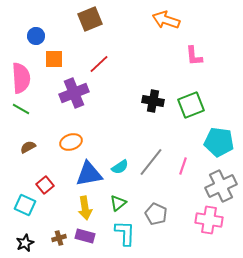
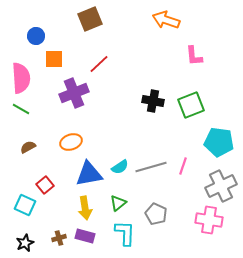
gray line: moved 5 px down; rotated 36 degrees clockwise
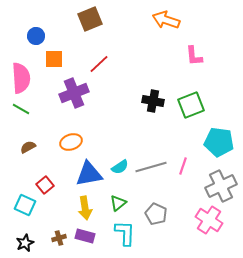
pink cross: rotated 24 degrees clockwise
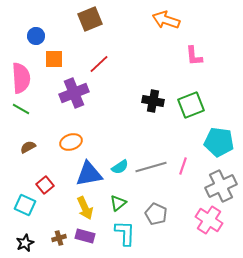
yellow arrow: rotated 15 degrees counterclockwise
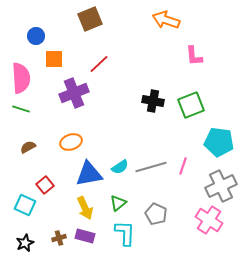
green line: rotated 12 degrees counterclockwise
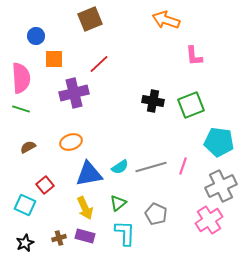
purple cross: rotated 8 degrees clockwise
pink cross: rotated 24 degrees clockwise
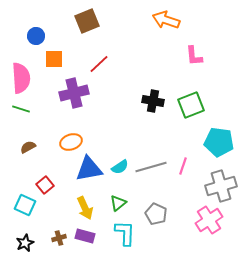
brown square: moved 3 px left, 2 px down
blue triangle: moved 5 px up
gray cross: rotated 8 degrees clockwise
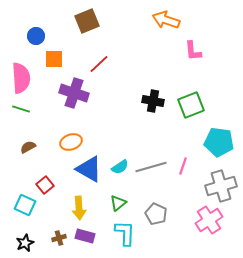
pink L-shape: moved 1 px left, 5 px up
purple cross: rotated 32 degrees clockwise
blue triangle: rotated 40 degrees clockwise
yellow arrow: moved 6 px left; rotated 20 degrees clockwise
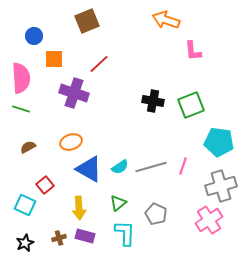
blue circle: moved 2 px left
